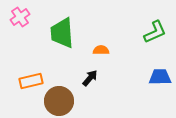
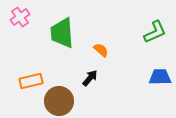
orange semicircle: rotated 42 degrees clockwise
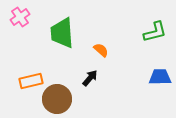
green L-shape: rotated 10 degrees clockwise
brown circle: moved 2 px left, 2 px up
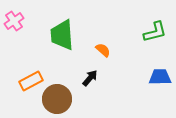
pink cross: moved 6 px left, 4 px down
green trapezoid: moved 2 px down
orange semicircle: moved 2 px right
orange rectangle: rotated 15 degrees counterclockwise
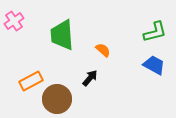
blue trapezoid: moved 6 px left, 12 px up; rotated 30 degrees clockwise
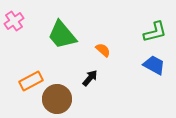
green trapezoid: rotated 36 degrees counterclockwise
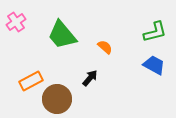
pink cross: moved 2 px right, 1 px down
orange semicircle: moved 2 px right, 3 px up
